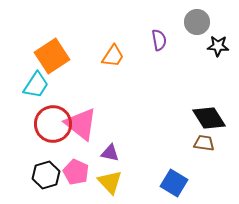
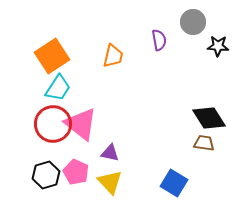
gray circle: moved 4 px left
orange trapezoid: rotated 20 degrees counterclockwise
cyan trapezoid: moved 22 px right, 3 px down
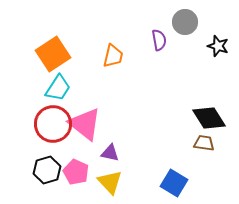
gray circle: moved 8 px left
black star: rotated 15 degrees clockwise
orange square: moved 1 px right, 2 px up
pink triangle: moved 4 px right
black hexagon: moved 1 px right, 5 px up
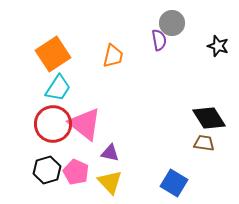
gray circle: moved 13 px left, 1 px down
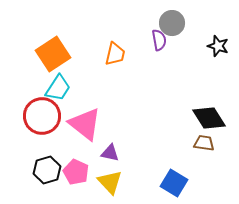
orange trapezoid: moved 2 px right, 2 px up
red circle: moved 11 px left, 8 px up
